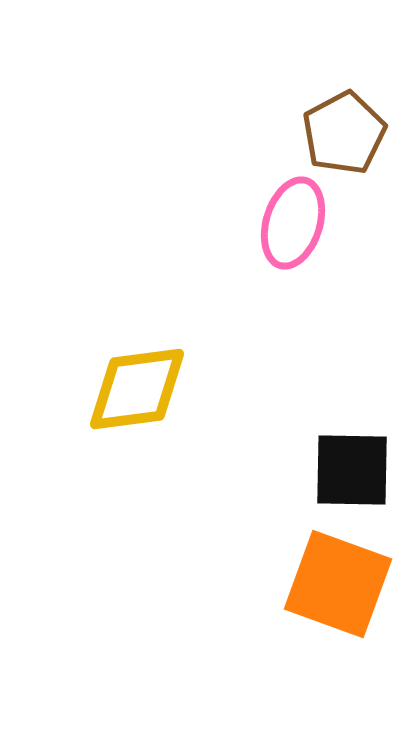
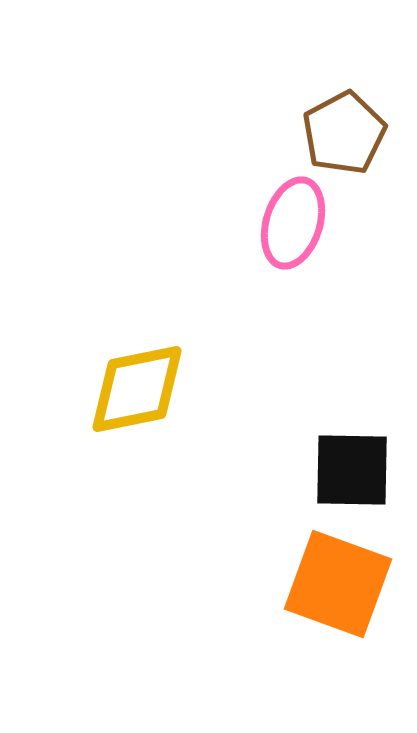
yellow diamond: rotated 4 degrees counterclockwise
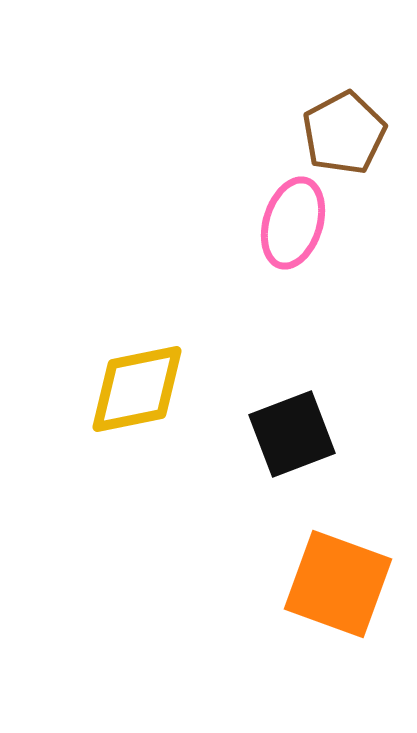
black square: moved 60 px left, 36 px up; rotated 22 degrees counterclockwise
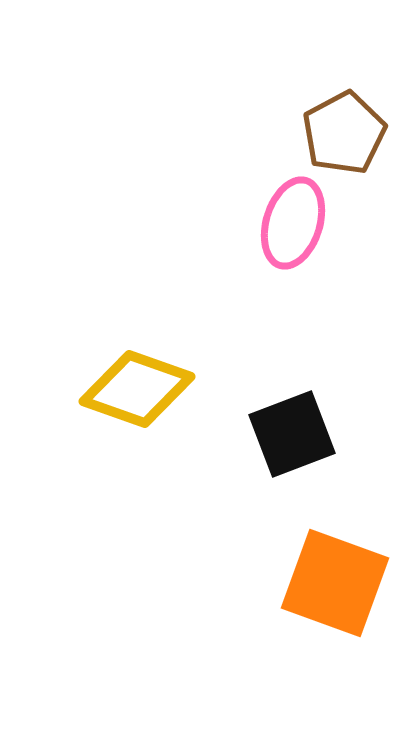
yellow diamond: rotated 31 degrees clockwise
orange square: moved 3 px left, 1 px up
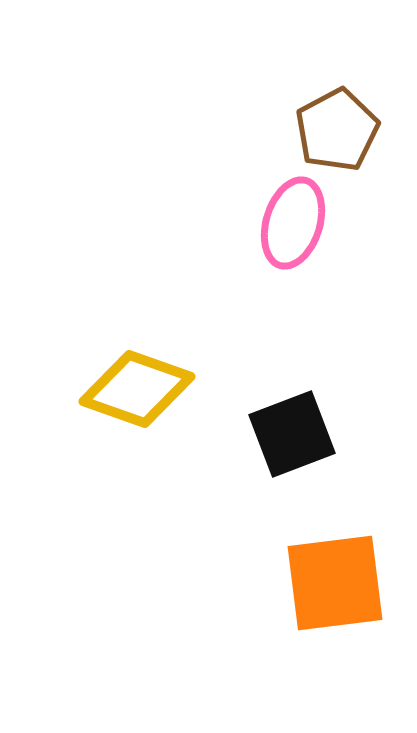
brown pentagon: moved 7 px left, 3 px up
orange square: rotated 27 degrees counterclockwise
